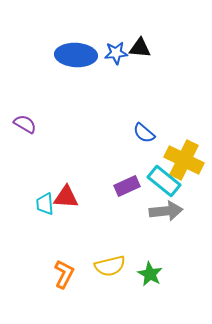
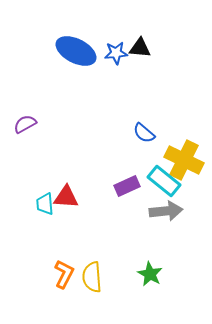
blue ellipse: moved 4 px up; rotated 24 degrees clockwise
purple semicircle: rotated 60 degrees counterclockwise
yellow semicircle: moved 18 px left, 11 px down; rotated 100 degrees clockwise
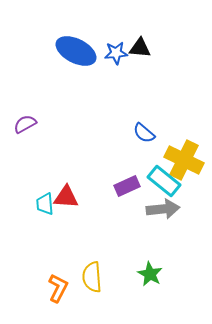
gray arrow: moved 3 px left, 2 px up
orange L-shape: moved 6 px left, 14 px down
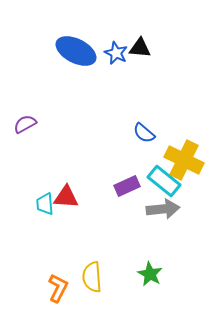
blue star: rotated 30 degrees clockwise
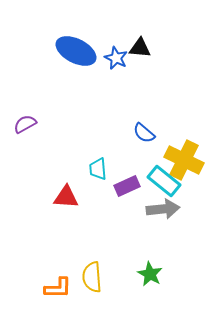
blue star: moved 5 px down
cyan trapezoid: moved 53 px right, 35 px up
orange L-shape: rotated 64 degrees clockwise
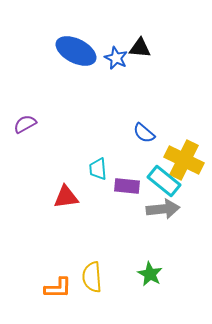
purple rectangle: rotated 30 degrees clockwise
red triangle: rotated 12 degrees counterclockwise
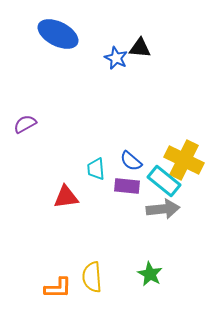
blue ellipse: moved 18 px left, 17 px up
blue semicircle: moved 13 px left, 28 px down
cyan trapezoid: moved 2 px left
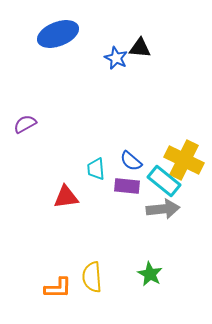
blue ellipse: rotated 48 degrees counterclockwise
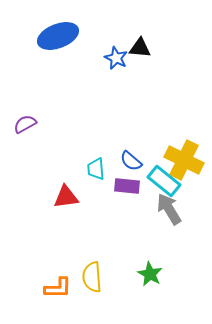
blue ellipse: moved 2 px down
gray arrow: moved 6 px right; rotated 116 degrees counterclockwise
